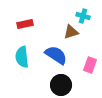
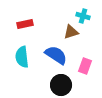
pink rectangle: moved 5 px left, 1 px down
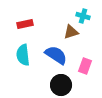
cyan semicircle: moved 1 px right, 2 px up
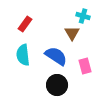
red rectangle: rotated 42 degrees counterclockwise
brown triangle: moved 1 px right, 1 px down; rotated 42 degrees counterclockwise
blue semicircle: moved 1 px down
pink rectangle: rotated 35 degrees counterclockwise
black circle: moved 4 px left
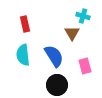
red rectangle: rotated 49 degrees counterclockwise
blue semicircle: moved 2 px left; rotated 25 degrees clockwise
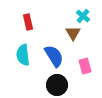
cyan cross: rotated 24 degrees clockwise
red rectangle: moved 3 px right, 2 px up
brown triangle: moved 1 px right
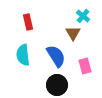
blue semicircle: moved 2 px right
